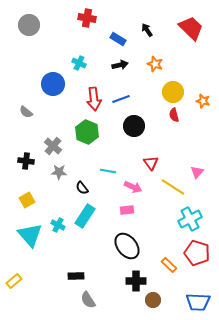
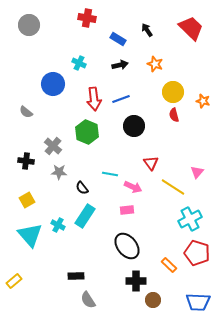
cyan line at (108, 171): moved 2 px right, 3 px down
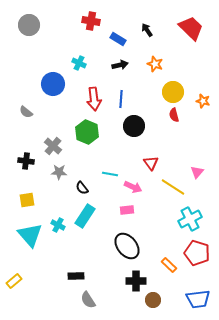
red cross at (87, 18): moved 4 px right, 3 px down
blue line at (121, 99): rotated 66 degrees counterclockwise
yellow square at (27, 200): rotated 21 degrees clockwise
blue trapezoid at (198, 302): moved 3 px up; rotated 10 degrees counterclockwise
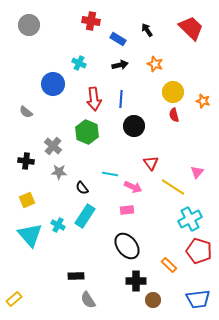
yellow square at (27, 200): rotated 14 degrees counterclockwise
red pentagon at (197, 253): moved 2 px right, 2 px up
yellow rectangle at (14, 281): moved 18 px down
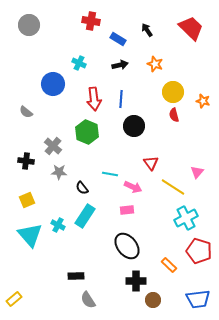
cyan cross at (190, 219): moved 4 px left, 1 px up
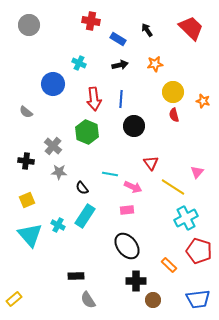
orange star at (155, 64): rotated 28 degrees counterclockwise
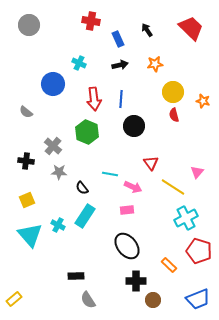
blue rectangle at (118, 39): rotated 35 degrees clockwise
blue trapezoid at (198, 299): rotated 15 degrees counterclockwise
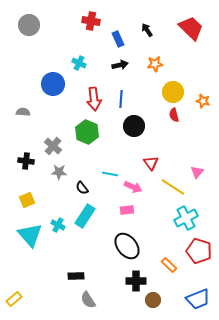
gray semicircle at (26, 112): moved 3 px left; rotated 144 degrees clockwise
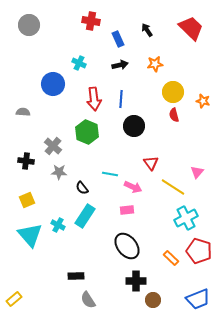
orange rectangle at (169, 265): moved 2 px right, 7 px up
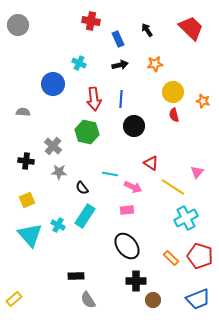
gray circle at (29, 25): moved 11 px left
green hexagon at (87, 132): rotated 10 degrees counterclockwise
red triangle at (151, 163): rotated 21 degrees counterclockwise
red pentagon at (199, 251): moved 1 px right, 5 px down
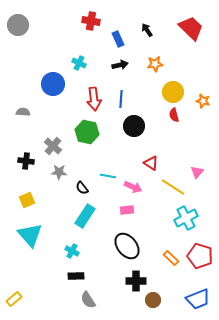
cyan line at (110, 174): moved 2 px left, 2 px down
cyan cross at (58, 225): moved 14 px right, 26 px down
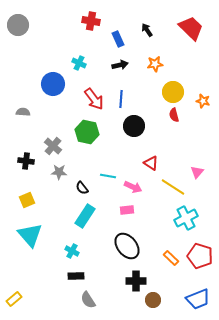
red arrow at (94, 99): rotated 30 degrees counterclockwise
